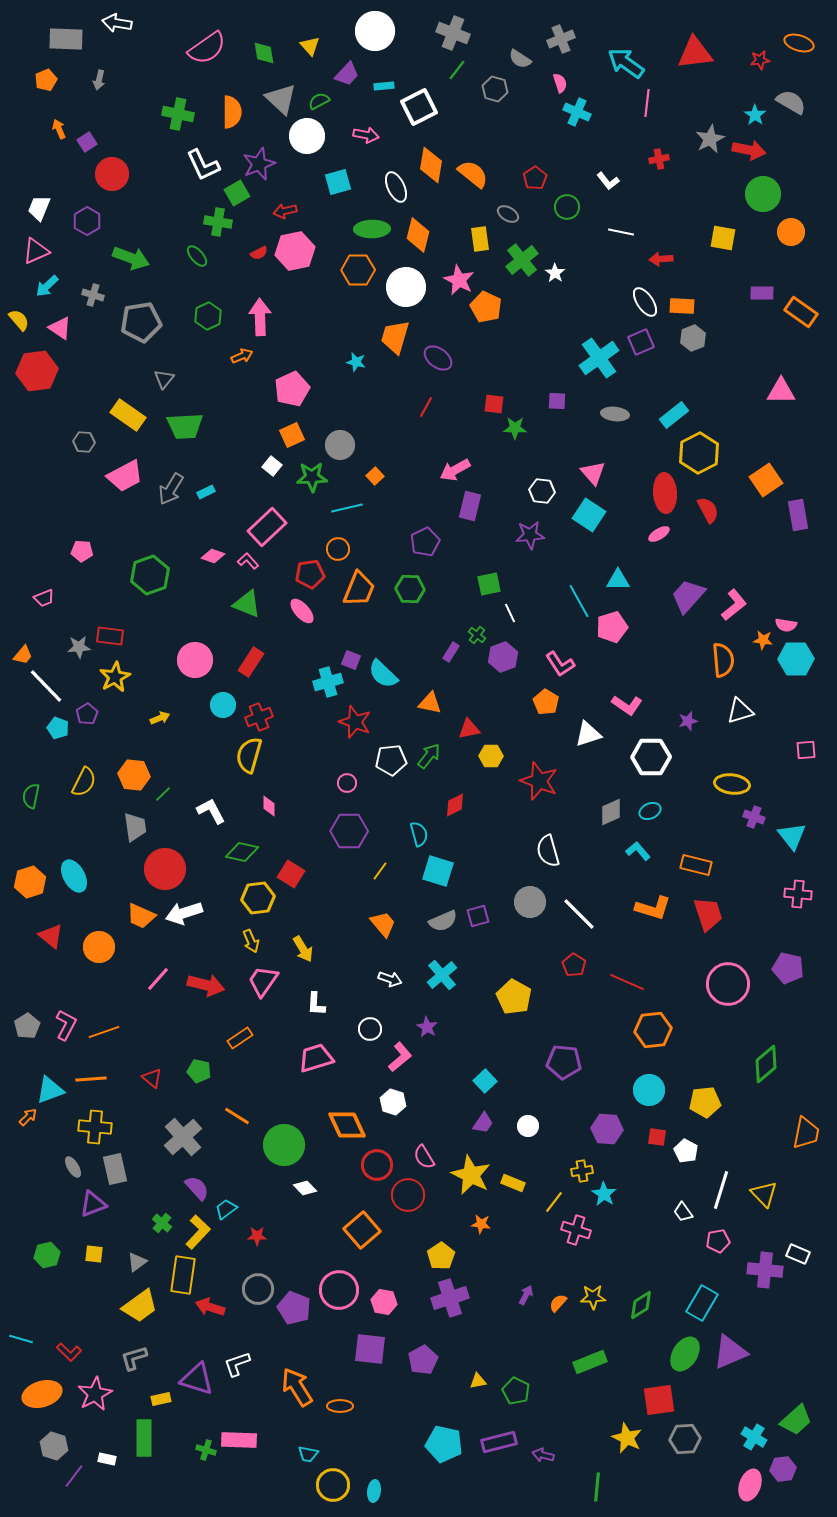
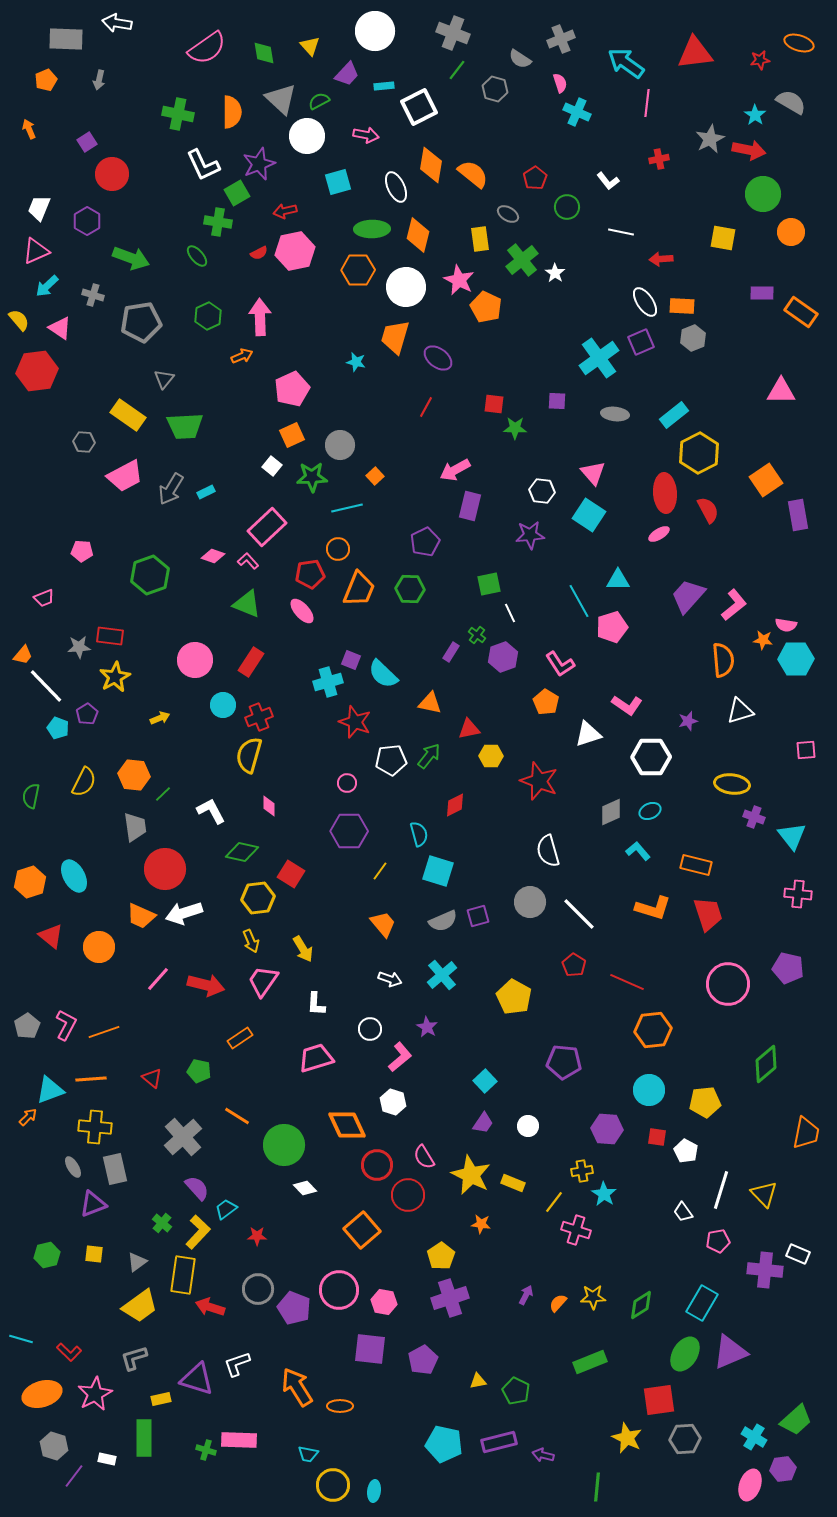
orange arrow at (59, 129): moved 30 px left
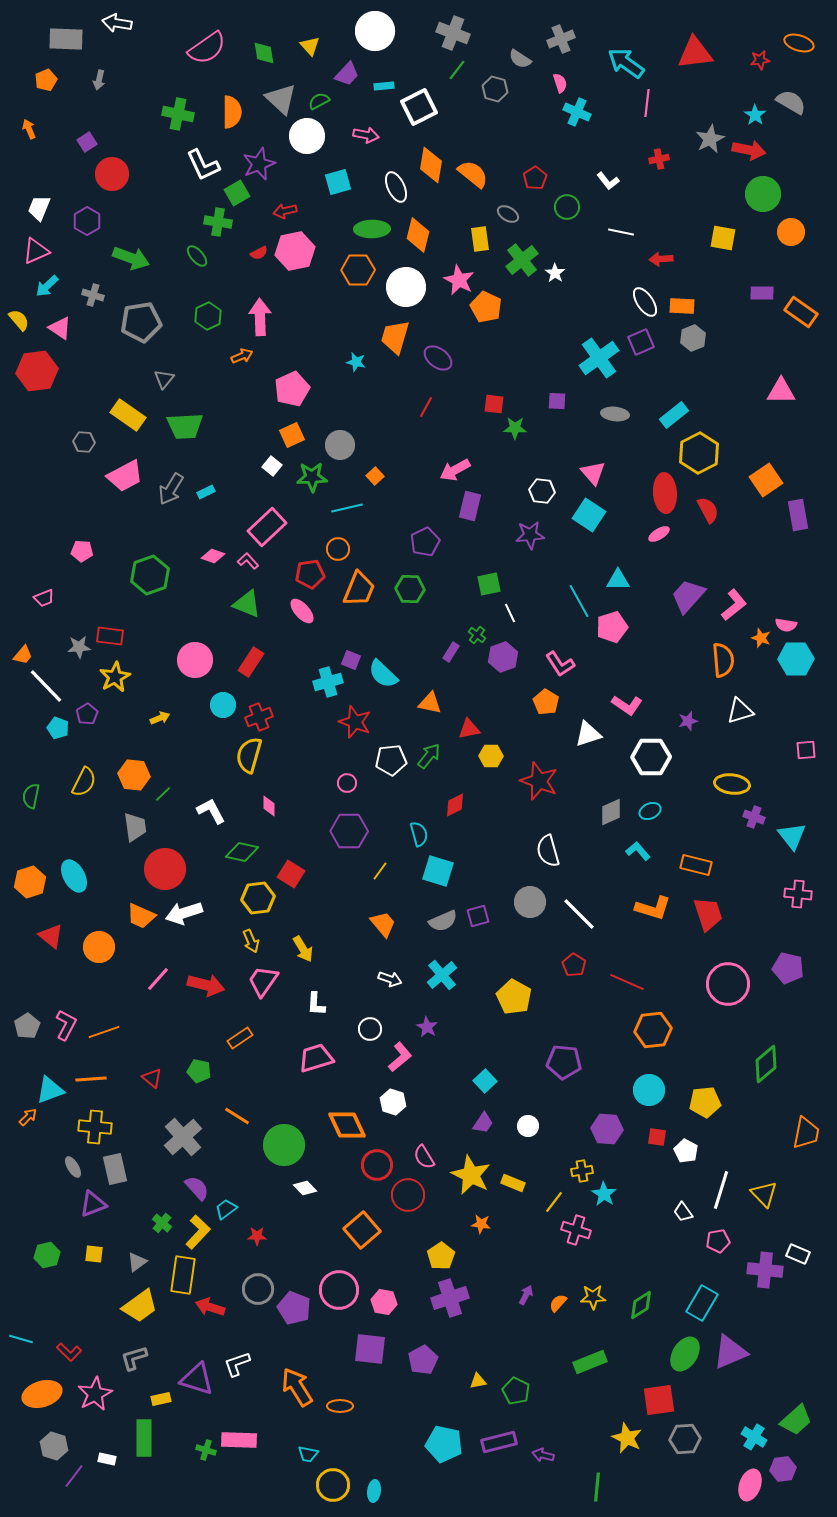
orange star at (763, 640): moved 2 px left, 2 px up; rotated 12 degrees clockwise
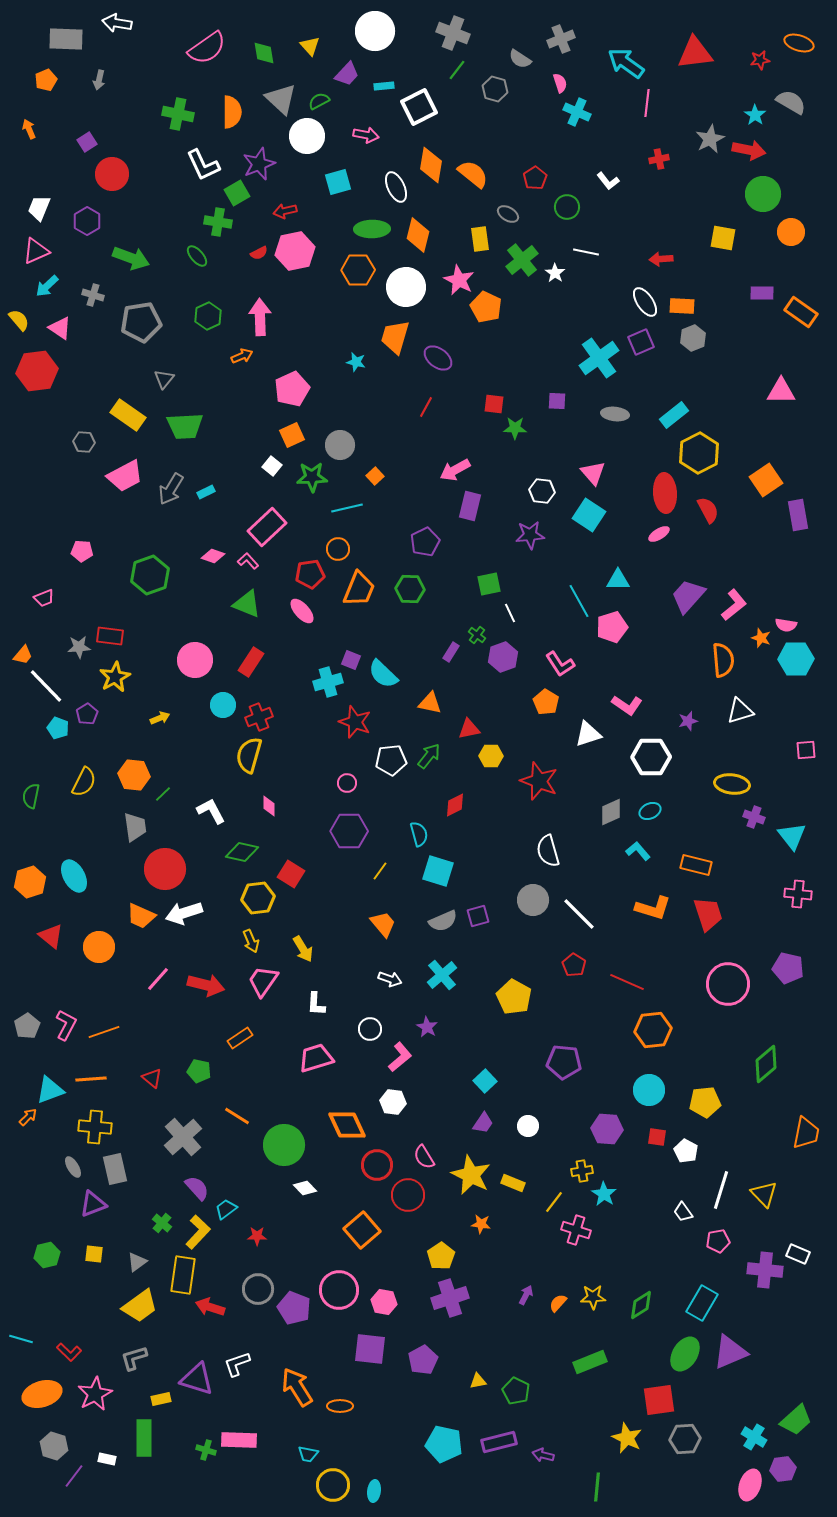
white line at (621, 232): moved 35 px left, 20 px down
gray circle at (530, 902): moved 3 px right, 2 px up
white hexagon at (393, 1102): rotated 10 degrees counterclockwise
